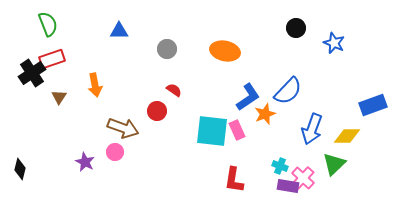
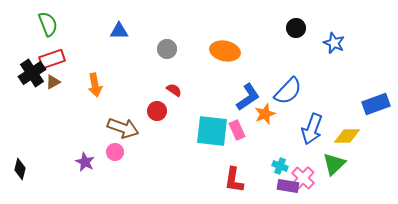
brown triangle: moved 6 px left, 15 px up; rotated 28 degrees clockwise
blue rectangle: moved 3 px right, 1 px up
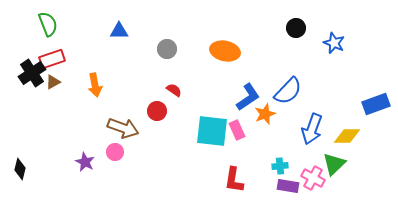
cyan cross: rotated 28 degrees counterclockwise
pink cross: moved 10 px right; rotated 15 degrees counterclockwise
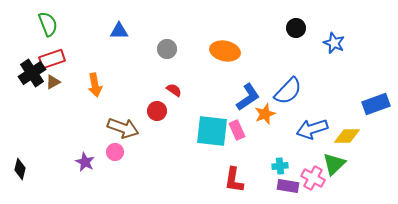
blue arrow: rotated 52 degrees clockwise
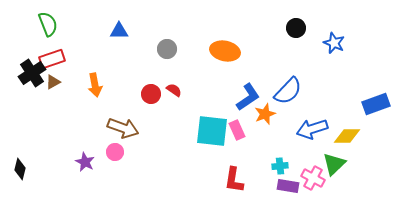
red circle: moved 6 px left, 17 px up
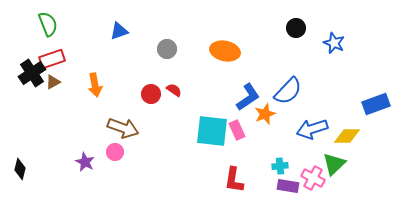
blue triangle: rotated 18 degrees counterclockwise
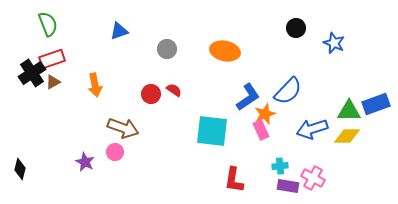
pink rectangle: moved 24 px right
green triangle: moved 15 px right, 53 px up; rotated 45 degrees clockwise
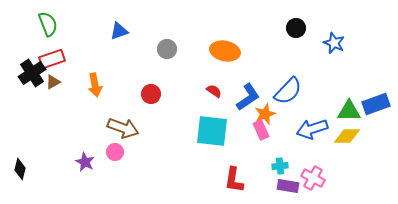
red semicircle: moved 40 px right, 1 px down
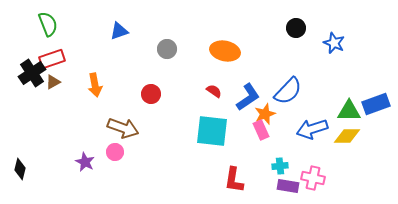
pink cross: rotated 15 degrees counterclockwise
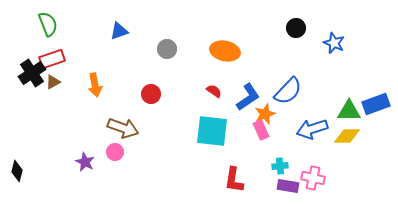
black diamond: moved 3 px left, 2 px down
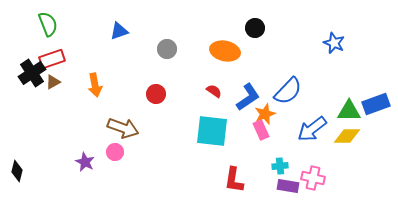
black circle: moved 41 px left
red circle: moved 5 px right
blue arrow: rotated 20 degrees counterclockwise
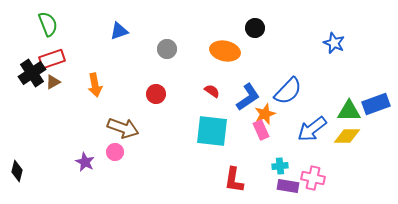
red semicircle: moved 2 px left
